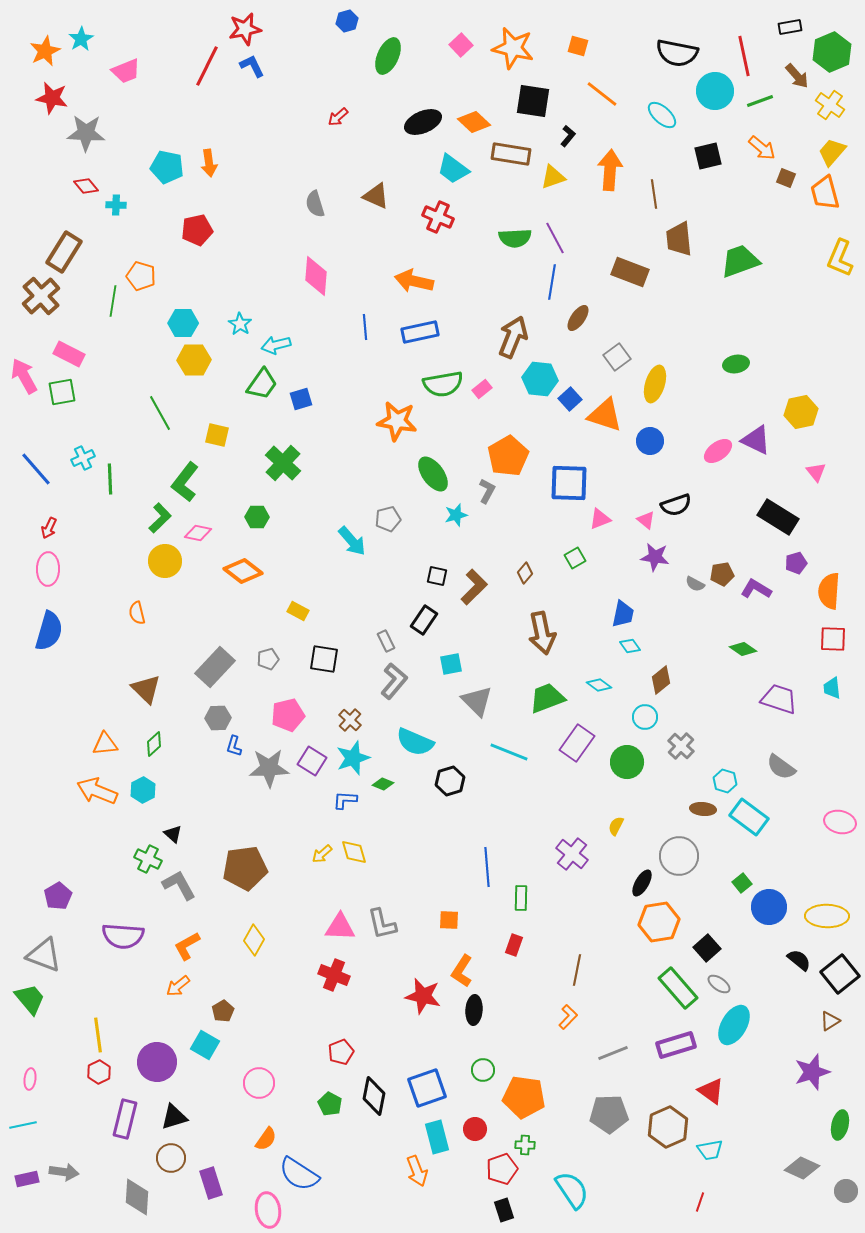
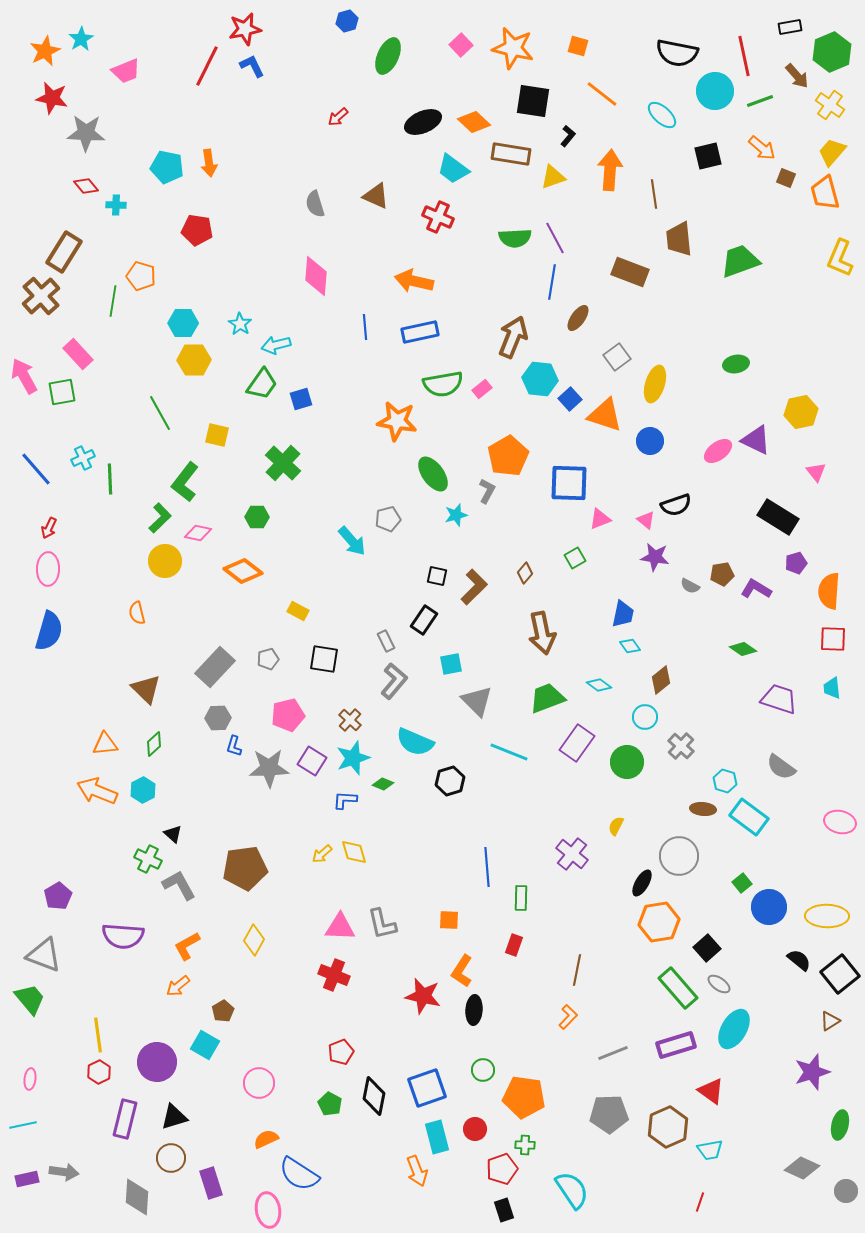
red pentagon at (197, 230): rotated 20 degrees clockwise
pink rectangle at (69, 354): moved 9 px right; rotated 20 degrees clockwise
gray semicircle at (695, 584): moved 5 px left, 2 px down
cyan ellipse at (734, 1025): moved 4 px down
orange semicircle at (266, 1139): rotated 150 degrees counterclockwise
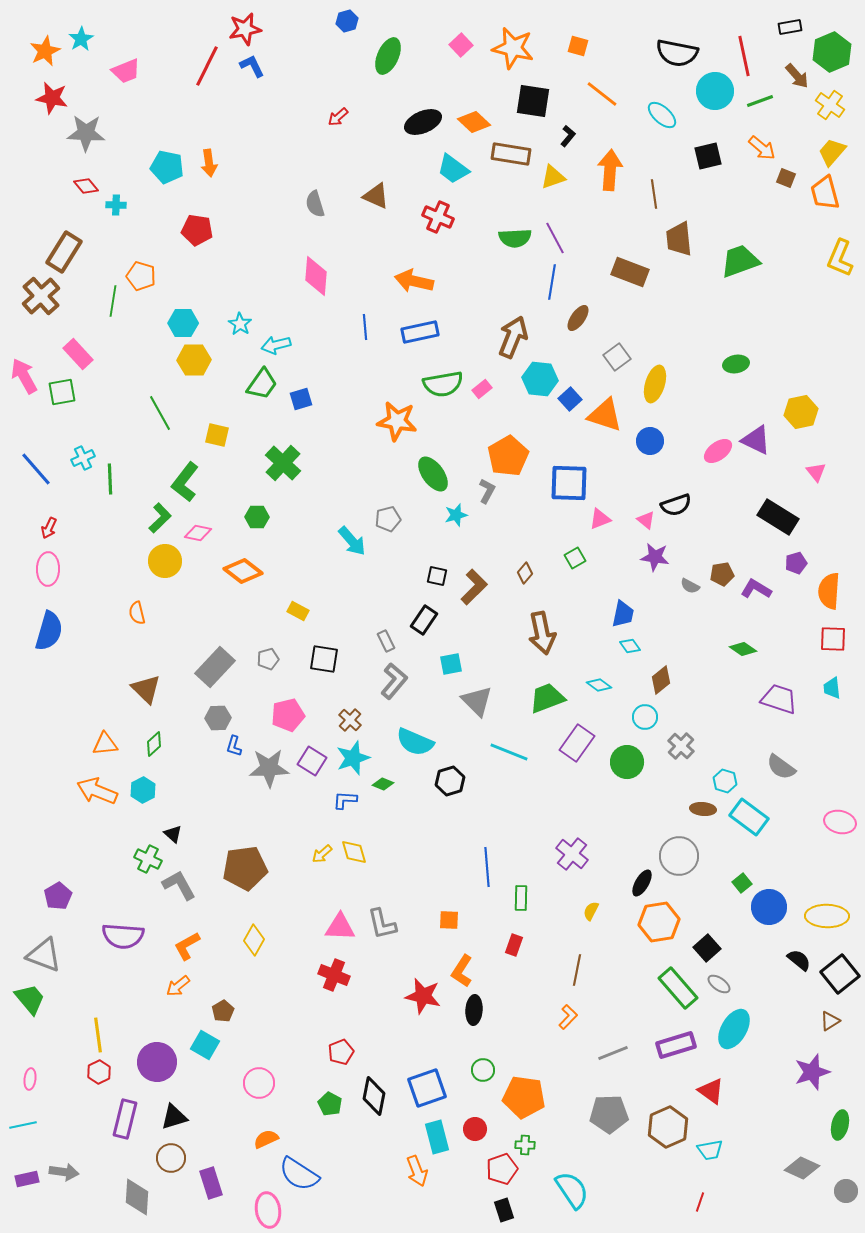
yellow semicircle at (616, 826): moved 25 px left, 85 px down
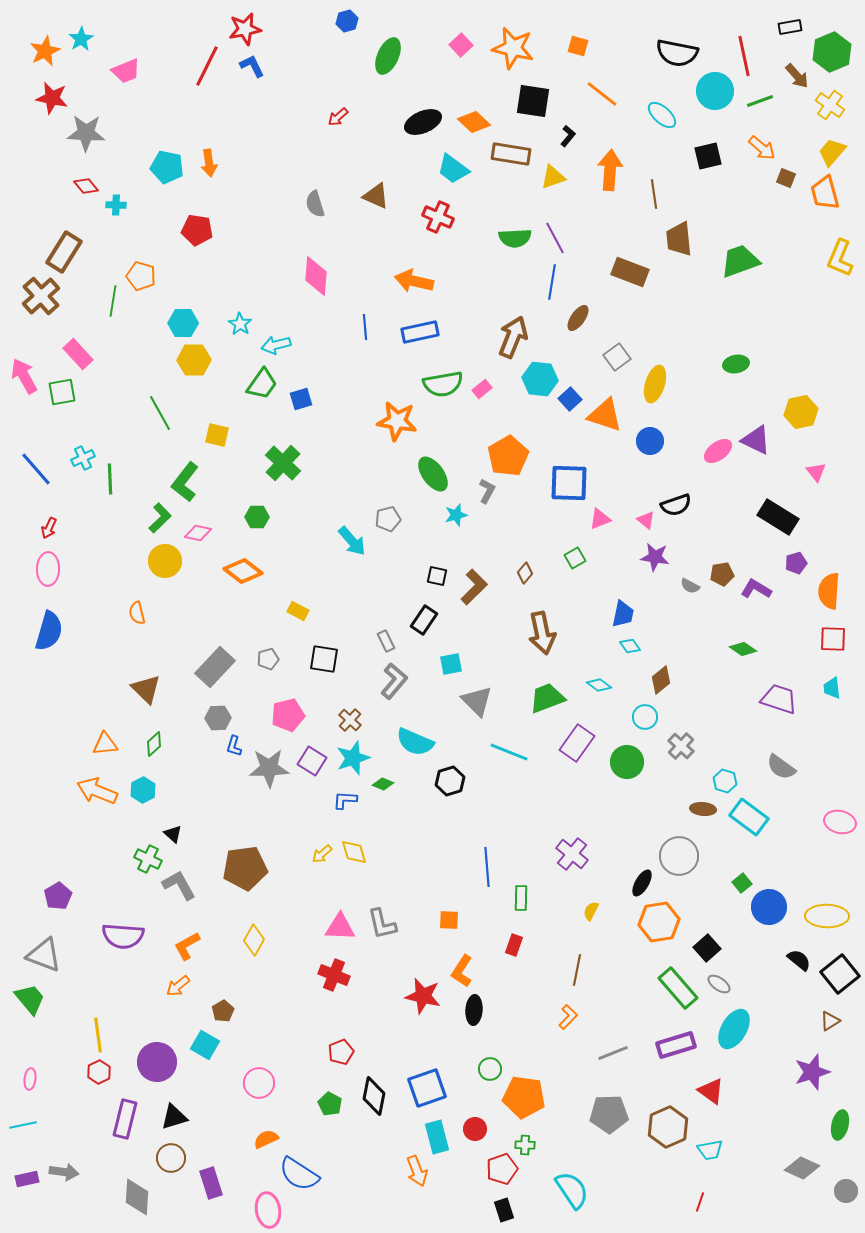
green circle at (483, 1070): moved 7 px right, 1 px up
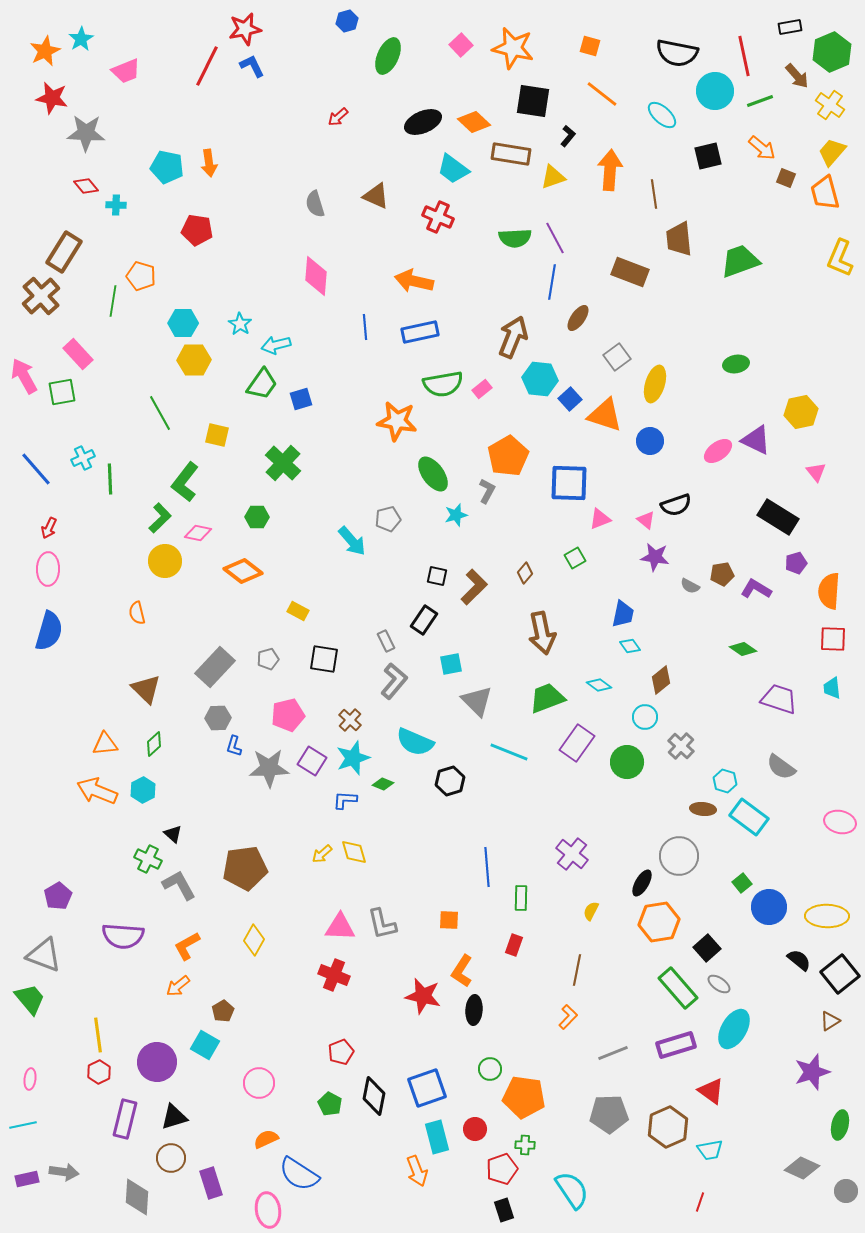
orange square at (578, 46): moved 12 px right
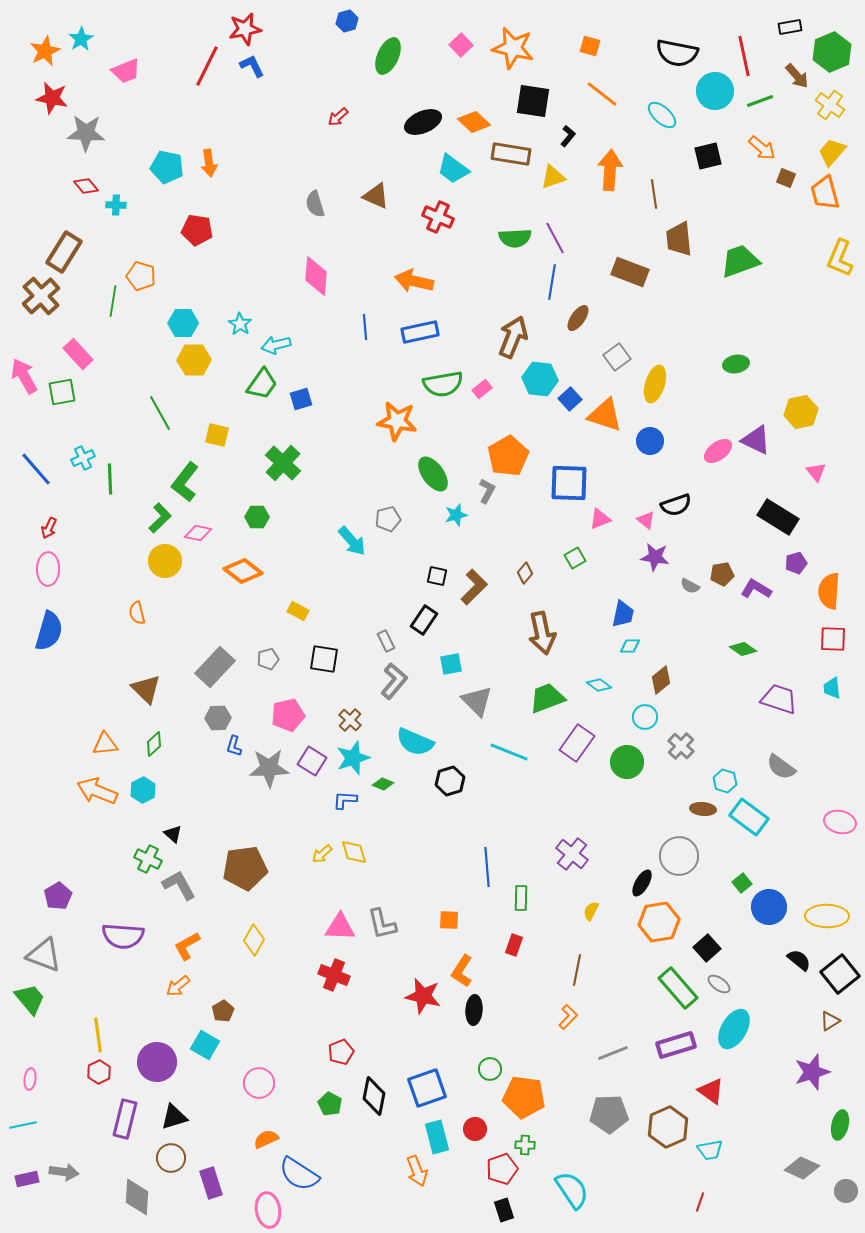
cyan diamond at (630, 646): rotated 55 degrees counterclockwise
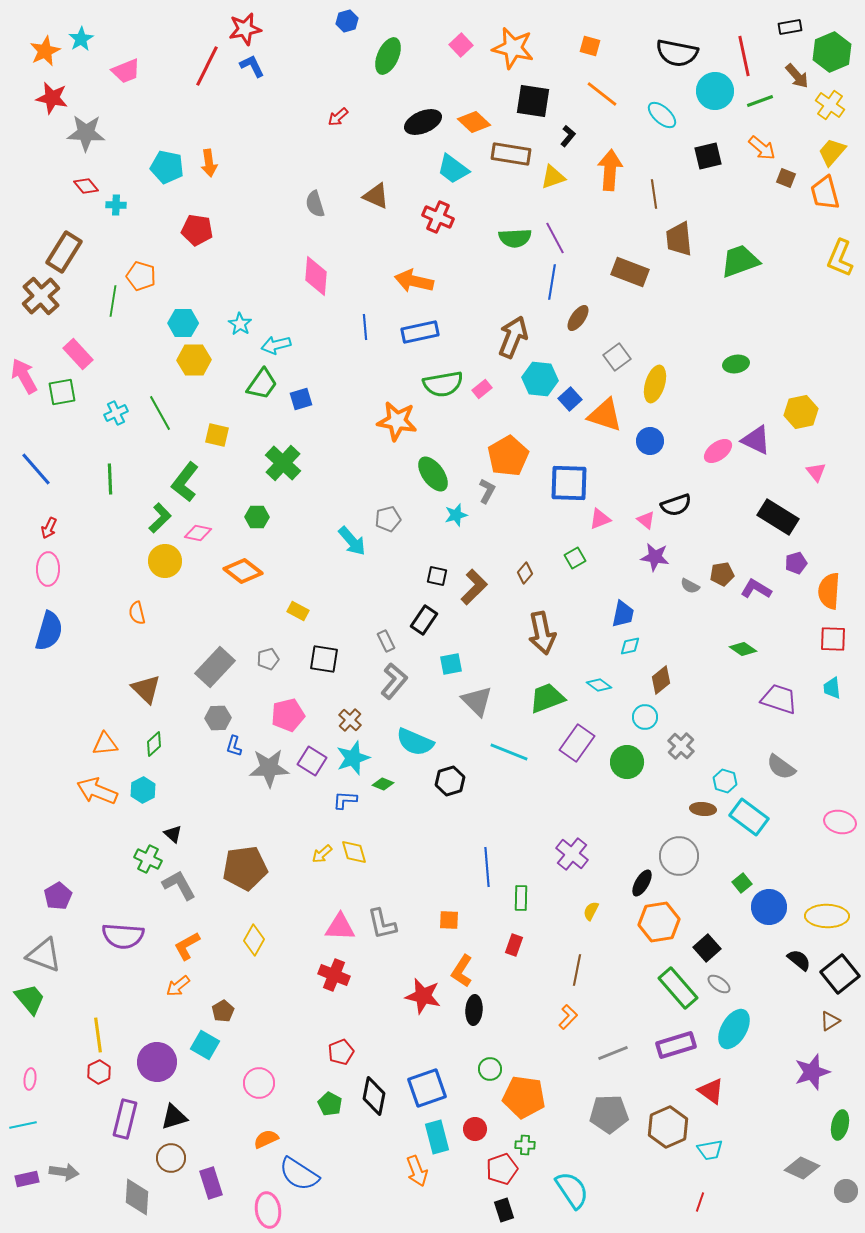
cyan cross at (83, 458): moved 33 px right, 45 px up
cyan diamond at (630, 646): rotated 10 degrees counterclockwise
